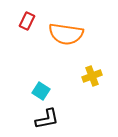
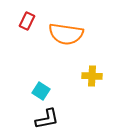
yellow cross: rotated 24 degrees clockwise
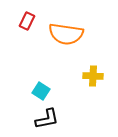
yellow cross: moved 1 px right
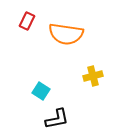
yellow cross: rotated 18 degrees counterclockwise
black L-shape: moved 10 px right
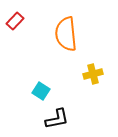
red rectangle: moved 12 px left; rotated 18 degrees clockwise
orange semicircle: rotated 76 degrees clockwise
yellow cross: moved 2 px up
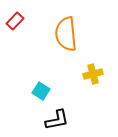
black L-shape: moved 1 px down
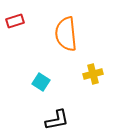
red rectangle: rotated 30 degrees clockwise
cyan square: moved 9 px up
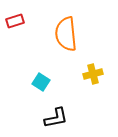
black L-shape: moved 1 px left, 2 px up
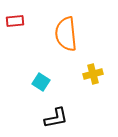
red rectangle: rotated 12 degrees clockwise
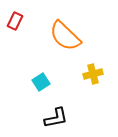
red rectangle: rotated 60 degrees counterclockwise
orange semicircle: moved 1 px left, 2 px down; rotated 40 degrees counterclockwise
cyan square: rotated 24 degrees clockwise
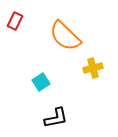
yellow cross: moved 6 px up
